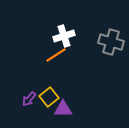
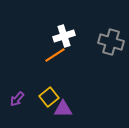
orange line: moved 1 px left
purple arrow: moved 12 px left
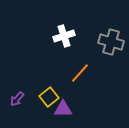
orange line: moved 25 px right, 18 px down; rotated 15 degrees counterclockwise
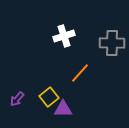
gray cross: moved 1 px right, 1 px down; rotated 15 degrees counterclockwise
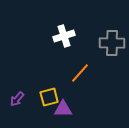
yellow square: rotated 24 degrees clockwise
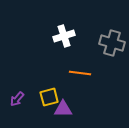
gray cross: rotated 15 degrees clockwise
orange line: rotated 55 degrees clockwise
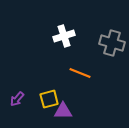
orange line: rotated 15 degrees clockwise
yellow square: moved 2 px down
purple triangle: moved 2 px down
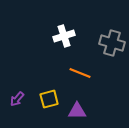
purple triangle: moved 14 px right
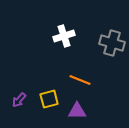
orange line: moved 7 px down
purple arrow: moved 2 px right, 1 px down
